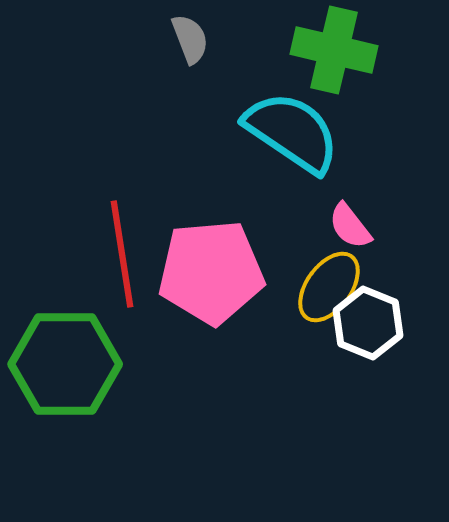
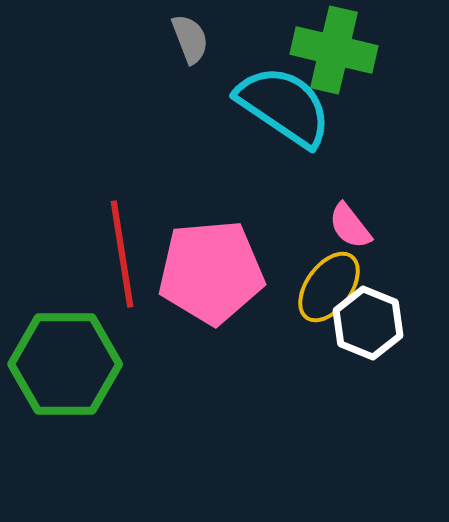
cyan semicircle: moved 8 px left, 26 px up
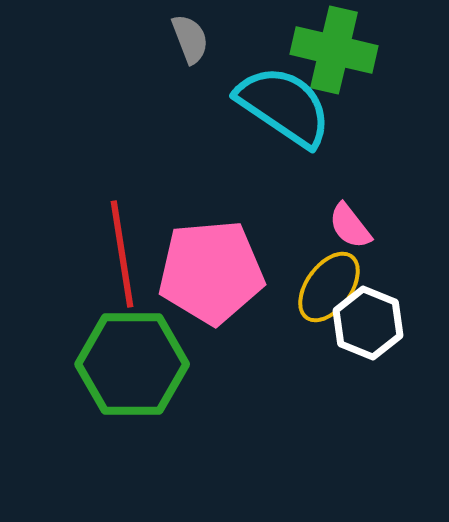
green hexagon: moved 67 px right
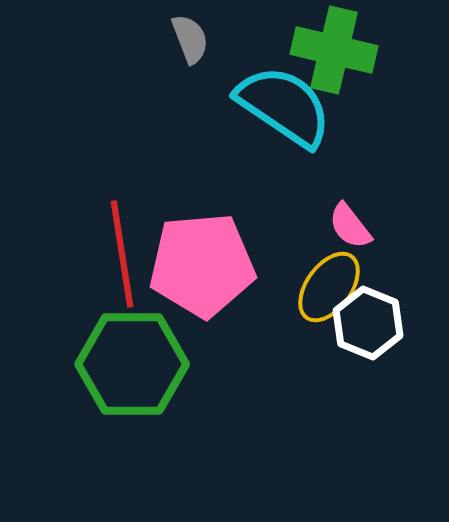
pink pentagon: moved 9 px left, 7 px up
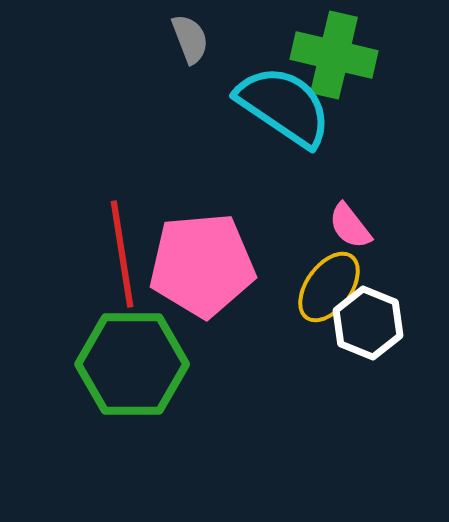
green cross: moved 5 px down
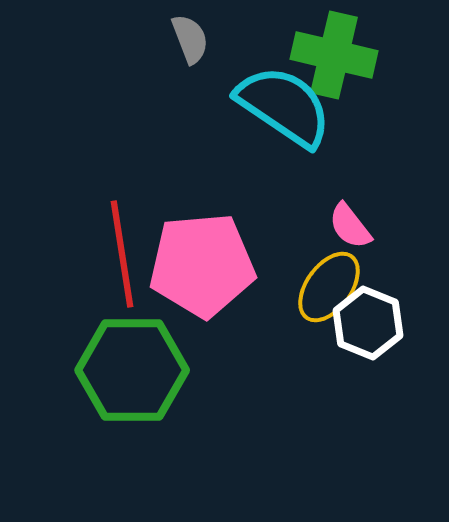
green hexagon: moved 6 px down
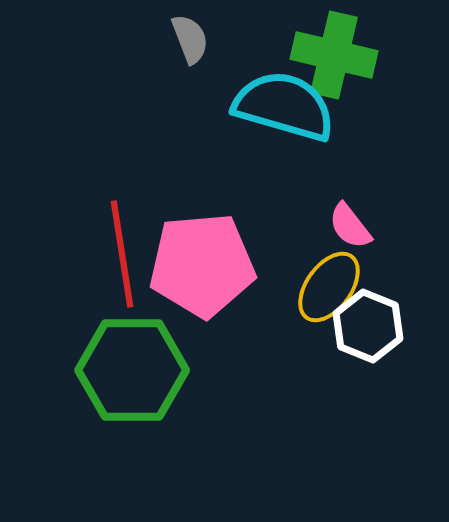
cyan semicircle: rotated 18 degrees counterclockwise
white hexagon: moved 3 px down
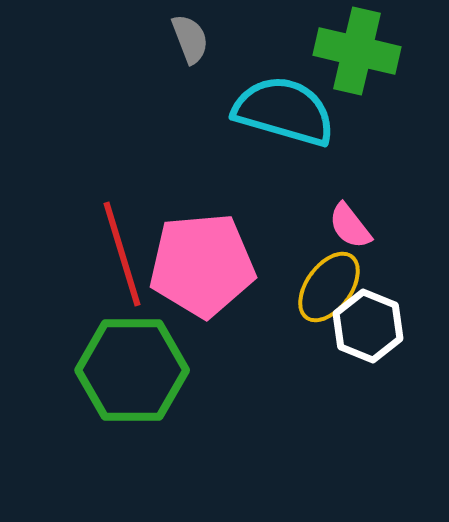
green cross: moved 23 px right, 4 px up
cyan semicircle: moved 5 px down
red line: rotated 8 degrees counterclockwise
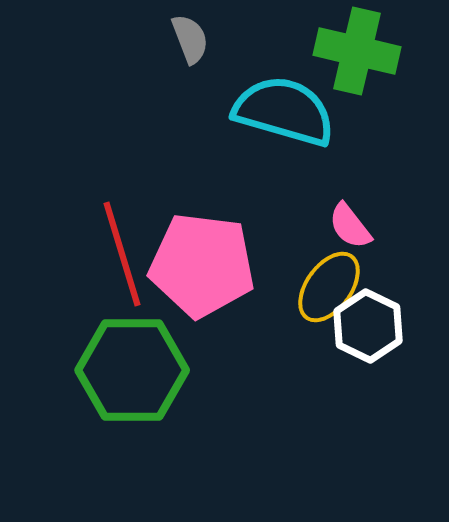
pink pentagon: rotated 12 degrees clockwise
white hexagon: rotated 4 degrees clockwise
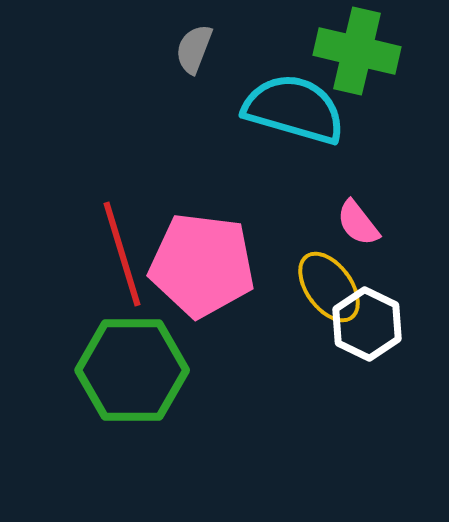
gray semicircle: moved 4 px right, 10 px down; rotated 138 degrees counterclockwise
cyan semicircle: moved 10 px right, 2 px up
pink semicircle: moved 8 px right, 3 px up
yellow ellipse: rotated 72 degrees counterclockwise
white hexagon: moved 1 px left, 2 px up
